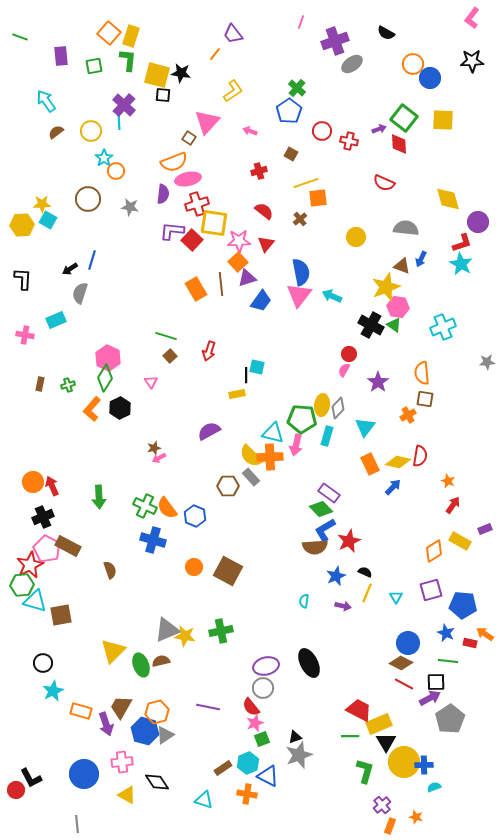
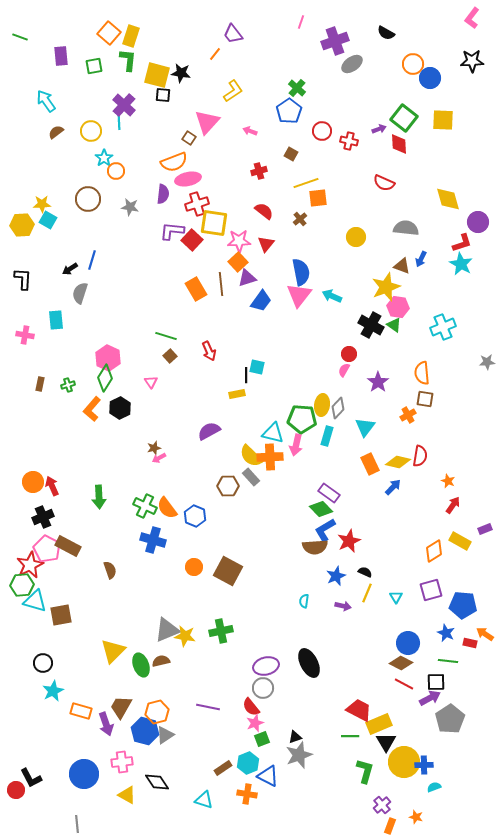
cyan rectangle at (56, 320): rotated 72 degrees counterclockwise
red arrow at (209, 351): rotated 42 degrees counterclockwise
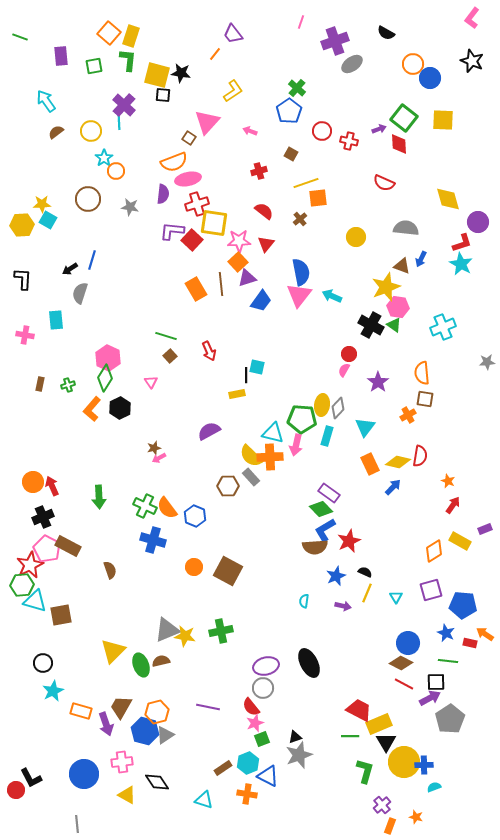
black star at (472, 61): rotated 25 degrees clockwise
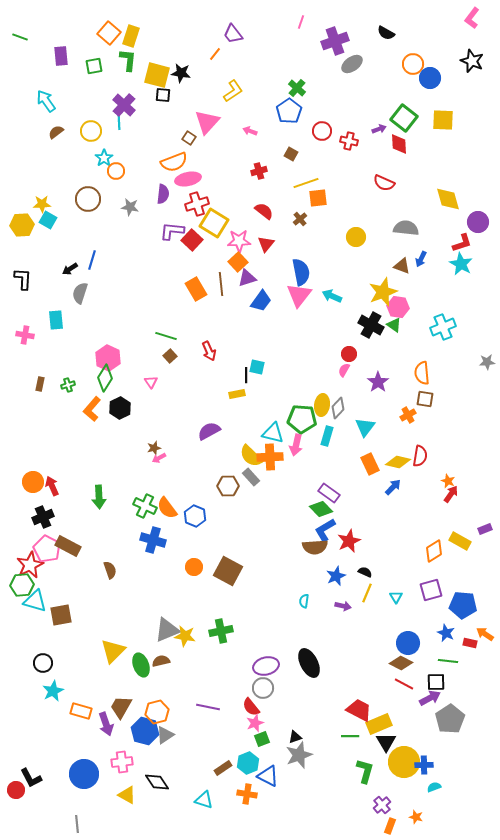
yellow square at (214, 223): rotated 24 degrees clockwise
yellow star at (386, 287): moved 3 px left, 5 px down
red arrow at (453, 505): moved 2 px left, 11 px up
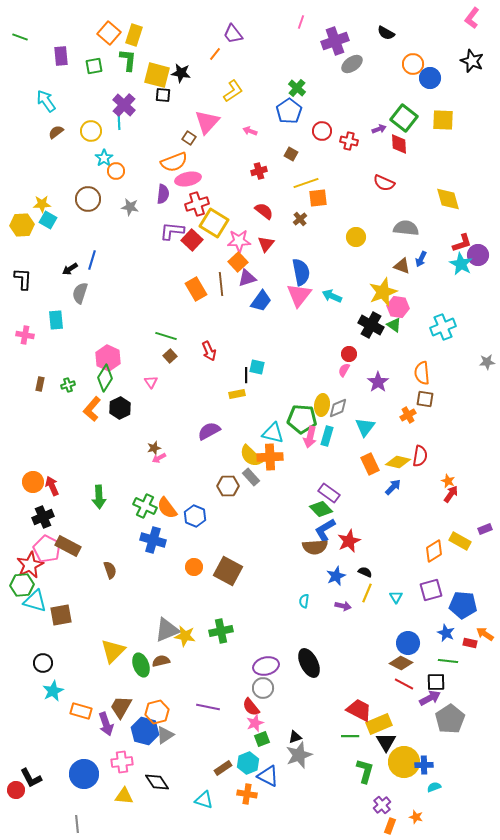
yellow rectangle at (131, 36): moved 3 px right, 1 px up
purple circle at (478, 222): moved 33 px down
gray diamond at (338, 408): rotated 25 degrees clockwise
pink arrow at (296, 445): moved 14 px right, 8 px up
yellow triangle at (127, 795): moved 3 px left, 1 px down; rotated 24 degrees counterclockwise
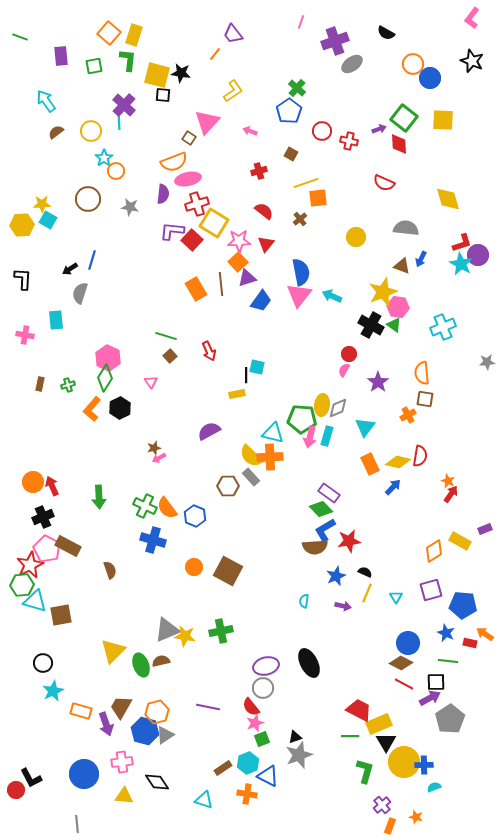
red star at (349, 541): rotated 15 degrees clockwise
